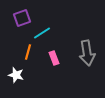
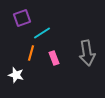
orange line: moved 3 px right, 1 px down
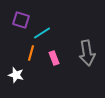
purple square: moved 1 px left, 2 px down; rotated 36 degrees clockwise
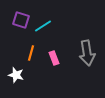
cyan line: moved 1 px right, 7 px up
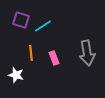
orange line: rotated 21 degrees counterclockwise
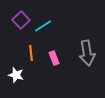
purple square: rotated 30 degrees clockwise
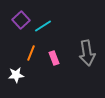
orange line: rotated 28 degrees clockwise
white star: rotated 21 degrees counterclockwise
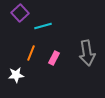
purple square: moved 1 px left, 7 px up
cyan line: rotated 18 degrees clockwise
pink rectangle: rotated 48 degrees clockwise
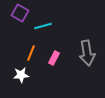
purple square: rotated 18 degrees counterclockwise
white star: moved 5 px right
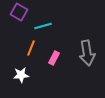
purple square: moved 1 px left, 1 px up
orange line: moved 5 px up
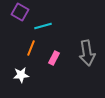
purple square: moved 1 px right
